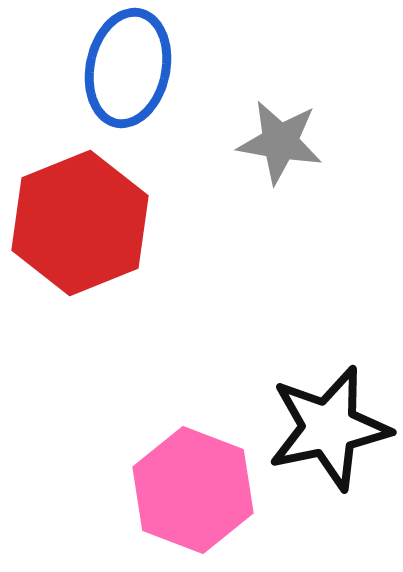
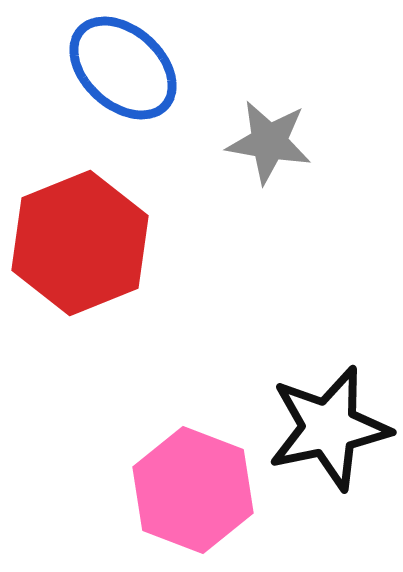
blue ellipse: moved 5 px left; rotated 60 degrees counterclockwise
gray star: moved 11 px left
red hexagon: moved 20 px down
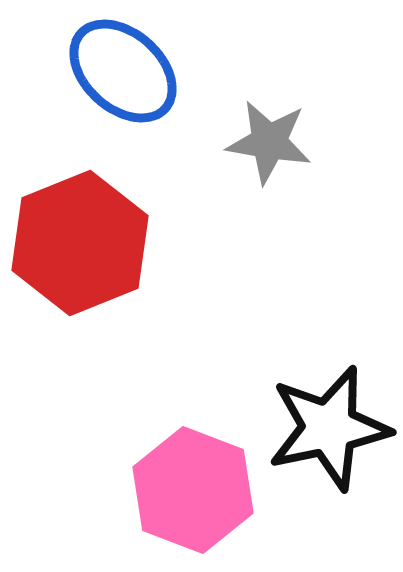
blue ellipse: moved 3 px down
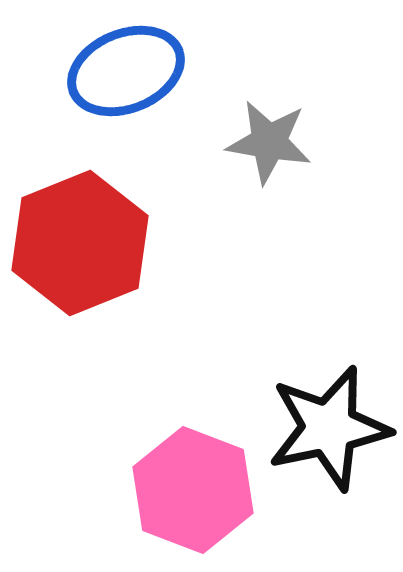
blue ellipse: moved 3 px right; rotated 64 degrees counterclockwise
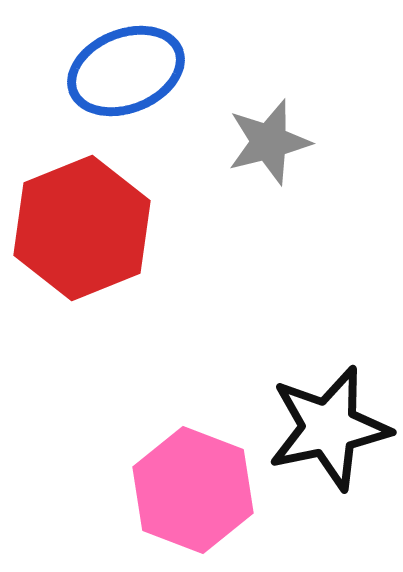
gray star: rotated 24 degrees counterclockwise
red hexagon: moved 2 px right, 15 px up
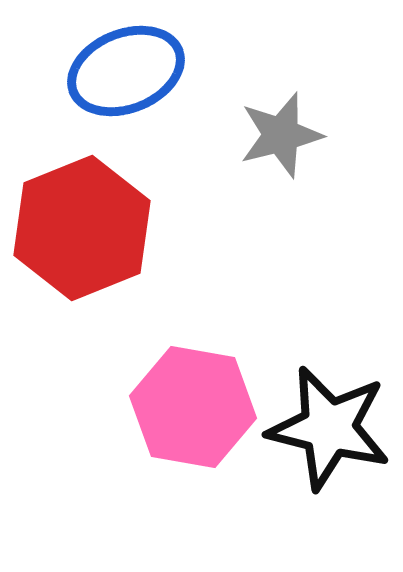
gray star: moved 12 px right, 7 px up
black star: rotated 26 degrees clockwise
pink hexagon: moved 83 px up; rotated 11 degrees counterclockwise
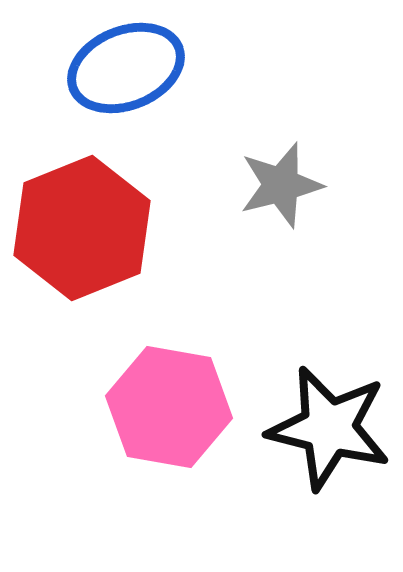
blue ellipse: moved 3 px up
gray star: moved 50 px down
pink hexagon: moved 24 px left
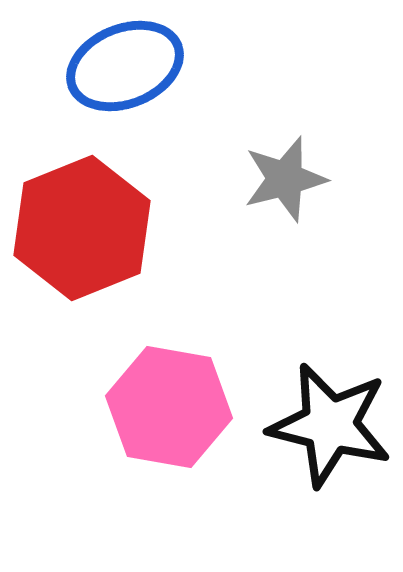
blue ellipse: moved 1 px left, 2 px up
gray star: moved 4 px right, 6 px up
black star: moved 1 px right, 3 px up
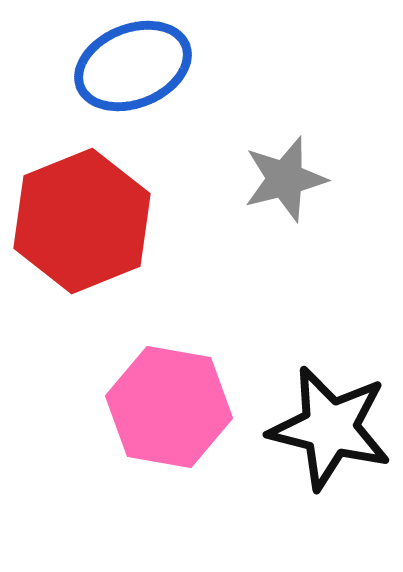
blue ellipse: moved 8 px right
red hexagon: moved 7 px up
black star: moved 3 px down
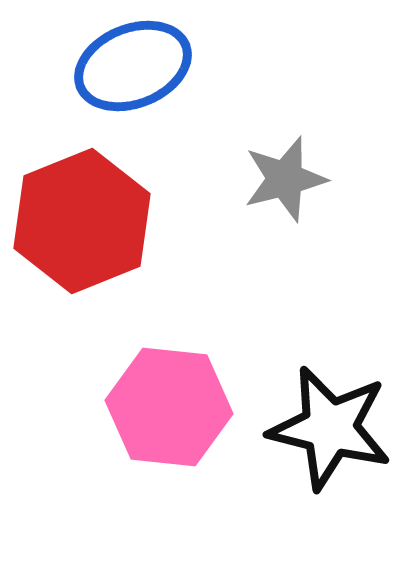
pink hexagon: rotated 4 degrees counterclockwise
